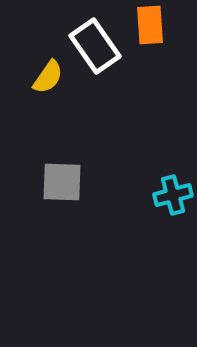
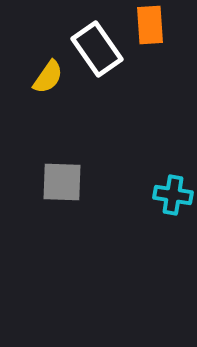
white rectangle: moved 2 px right, 3 px down
cyan cross: rotated 24 degrees clockwise
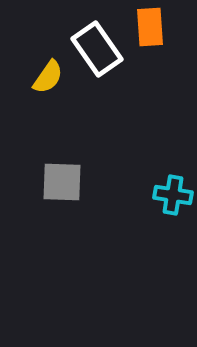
orange rectangle: moved 2 px down
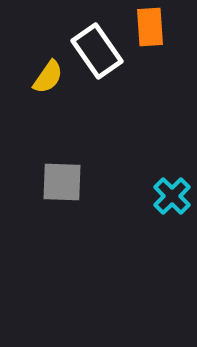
white rectangle: moved 2 px down
cyan cross: moved 1 px left, 1 px down; rotated 36 degrees clockwise
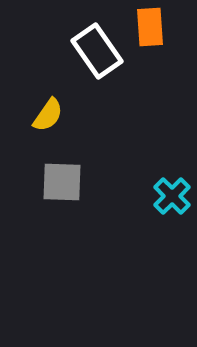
yellow semicircle: moved 38 px down
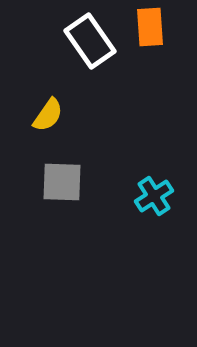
white rectangle: moved 7 px left, 10 px up
cyan cross: moved 18 px left; rotated 12 degrees clockwise
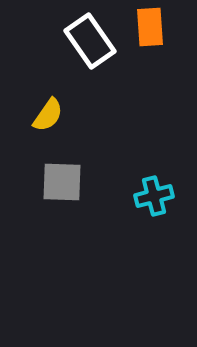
cyan cross: rotated 18 degrees clockwise
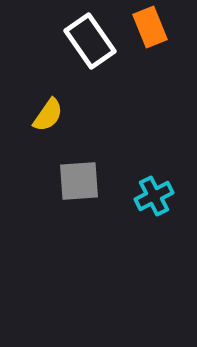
orange rectangle: rotated 18 degrees counterclockwise
gray square: moved 17 px right, 1 px up; rotated 6 degrees counterclockwise
cyan cross: rotated 12 degrees counterclockwise
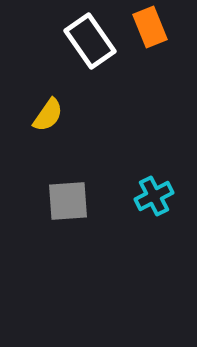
gray square: moved 11 px left, 20 px down
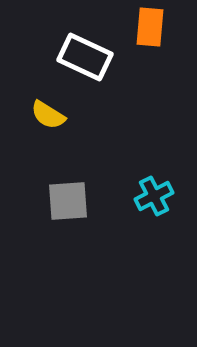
orange rectangle: rotated 27 degrees clockwise
white rectangle: moved 5 px left, 16 px down; rotated 30 degrees counterclockwise
yellow semicircle: rotated 87 degrees clockwise
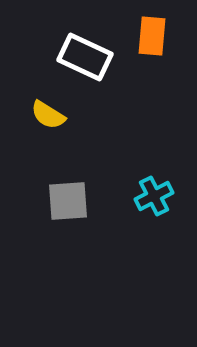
orange rectangle: moved 2 px right, 9 px down
